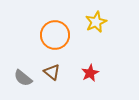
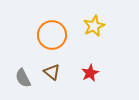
yellow star: moved 2 px left, 4 px down
orange circle: moved 3 px left
gray semicircle: rotated 24 degrees clockwise
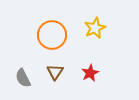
yellow star: moved 1 px right, 2 px down
brown triangle: moved 3 px right; rotated 24 degrees clockwise
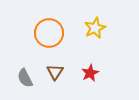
orange circle: moved 3 px left, 2 px up
gray semicircle: moved 2 px right
